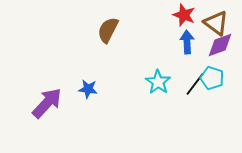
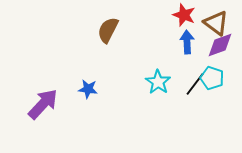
purple arrow: moved 4 px left, 1 px down
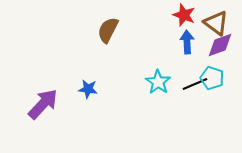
black line: rotated 30 degrees clockwise
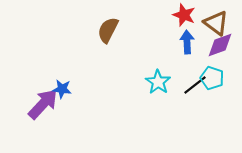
black line: moved 1 px down; rotated 15 degrees counterclockwise
blue star: moved 26 px left
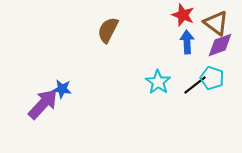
red star: moved 1 px left
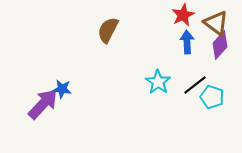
red star: rotated 25 degrees clockwise
purple diamond: rotated 28 degrees counterclockwise
cyan pentagon: moved 19 px down
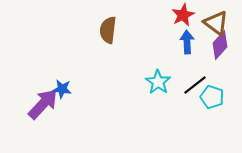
brown semicircle: rotated 20 degrees counterclockwise
